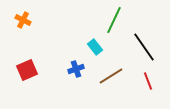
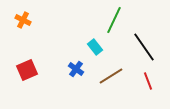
blue cross: rotated 35 degrees counterclockwise
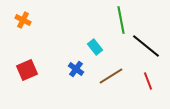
green line: moved 7 px right; rotated 36 degrees counterclockwise
black line: moved 2 px right, 1 px up; rotated 16 degrees counterclockwise
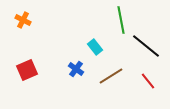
red line: rotated 18 degrees counterclockwise
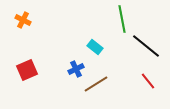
green line: moved 1 px right, 1 px up
cyan rectangle: rotated 14 degrees counterclockwise
blue cross: rotated 28 degrees clockwise
brown line: moved 15 px left, 8 px down
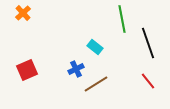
orange cross: moved 7 px up; rotated 21 degrees clockwise
black line: moved 2 px right, 3 px up; rotated 32 degrees clockwise
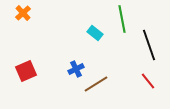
black line: moved 1 px right, 2 px down
cyan rectangle: moved 14 px up
red square: moved 1 px left, 1 px down
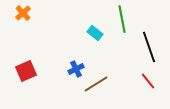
black line: moved 2 px down
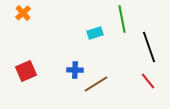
cyan rectangle: rotated 56 degrees counterclockwise
blue cross: moved 1 px left, 1 px down; rotated 28 degrees clockwise
